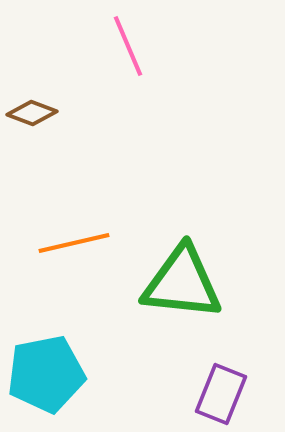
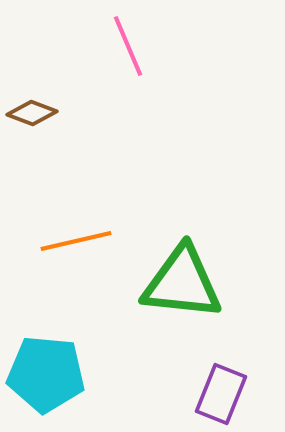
orange line: moved 2 px right, 2 px up
cyan pentagon: rotated 16 degrees clockwise
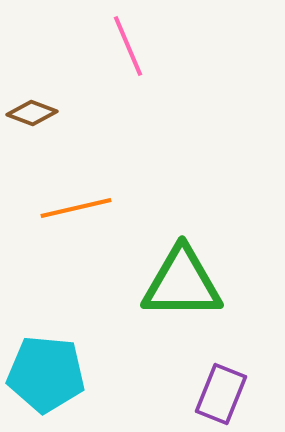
orange line: moved 33 px up
green triangle: rotated 6 degrees counterclockwise
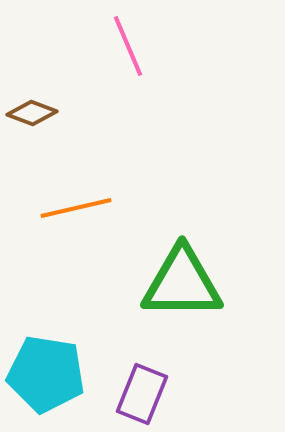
cyan pentagon: rotated 4 degrees clockwise
purple rectangle: moved 79 px left
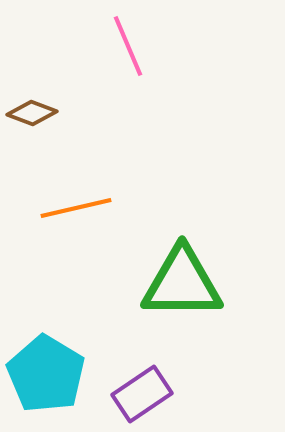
cyan pentagon: rotated 22 degrees clockwise
purple rectangle: rotated 34 degrees clockwise
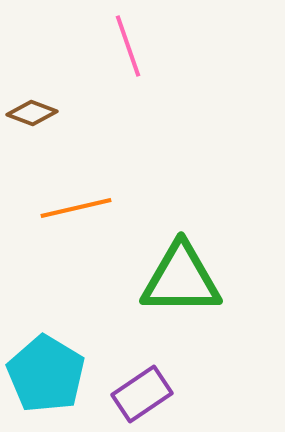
pink line: rotated 4 degrees clockwise
green triangle: moved 1 px left, 4 px up
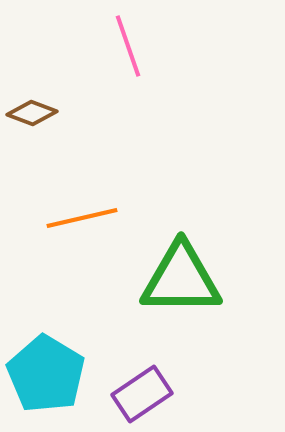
orange line: moved 6 px right, 10 px down
